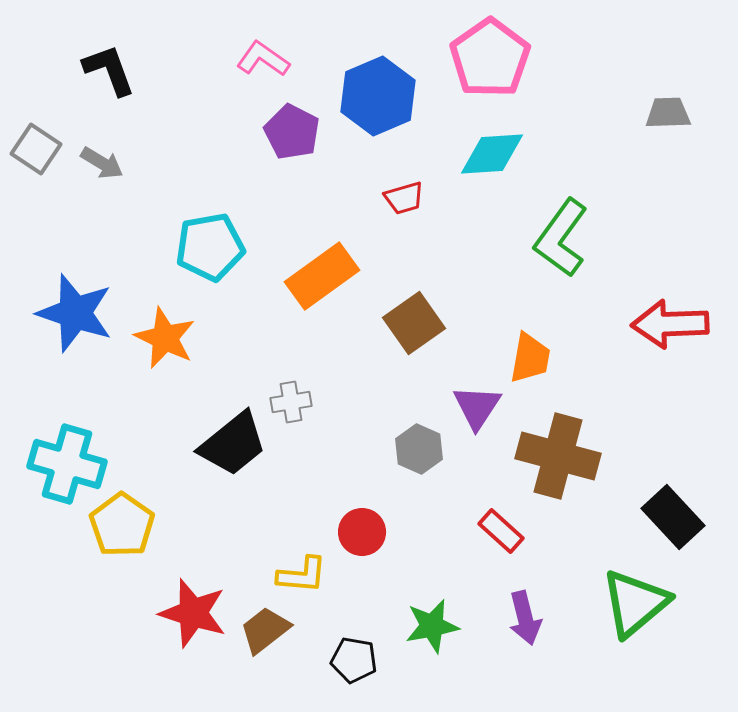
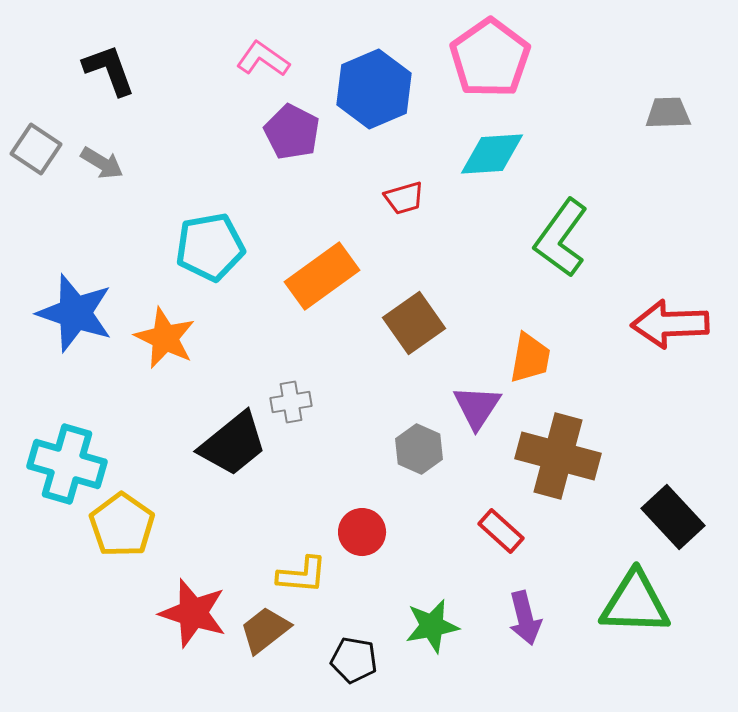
blue hexagon: moved 4 px left, 7 px up
green triangle: rotated 42 degrees clockwise
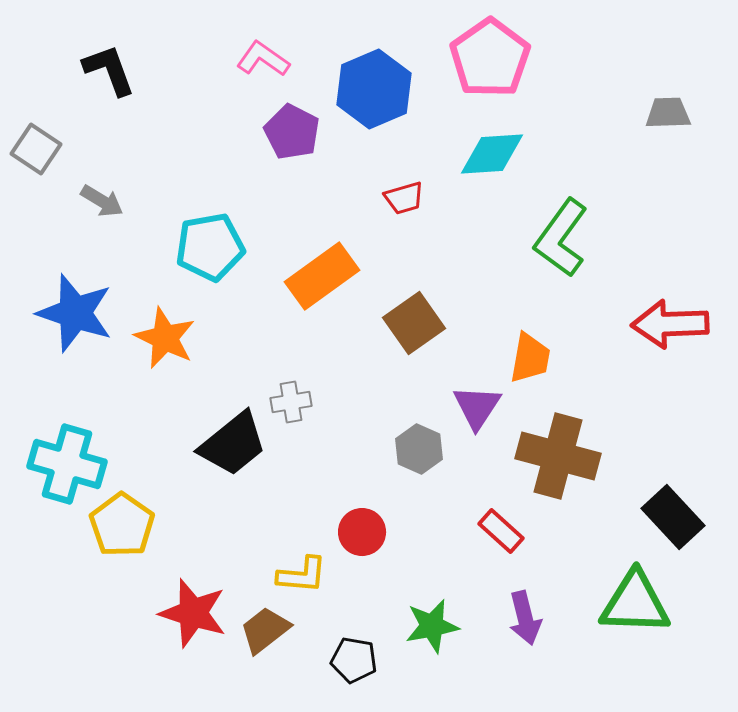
gray arrow: moved 38 px down
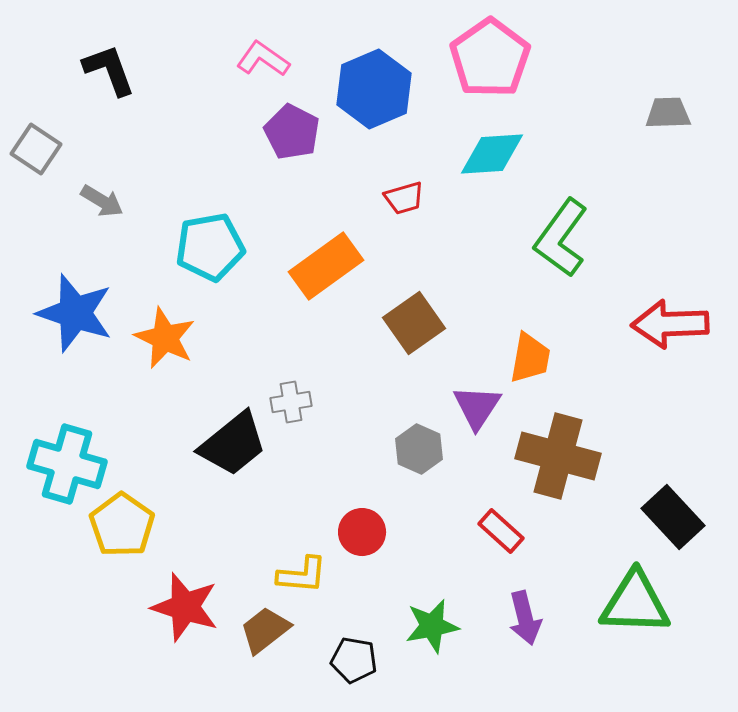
orange rectangle: moved 4 px right, 10 px up
red star: moved 8 px left, 6 px up
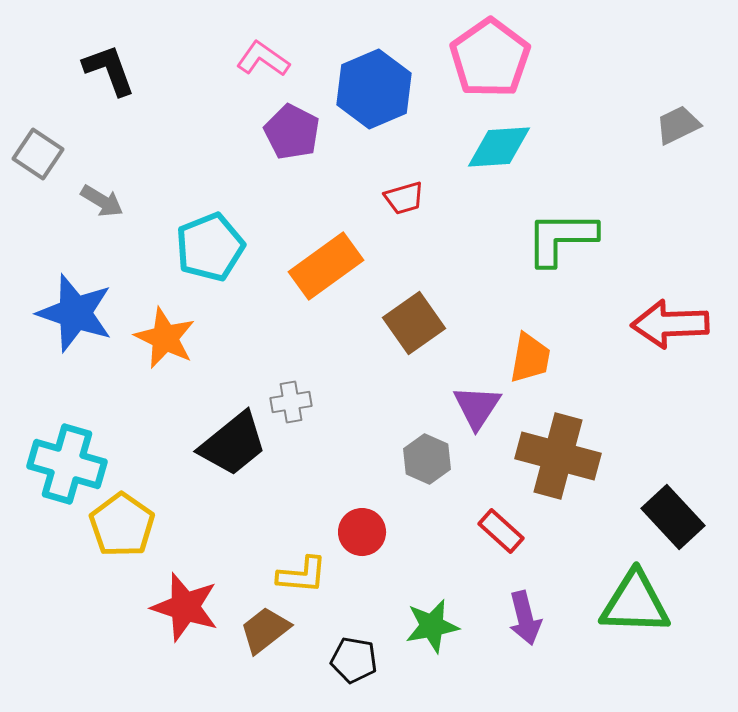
gray trapezoid: moved 10 px right, 12 px down; rotated 24 degrees counterclockwise
gray square: moved 2 px right, 5 px down
cyan diamond: moved 7 px right, 7 px up
green L-shape: rotated 54 degrees clockwise
cyan pentagon: rotated 12 degrees counterclockwise
gray hexagon: moved 8 px right, 10 px down
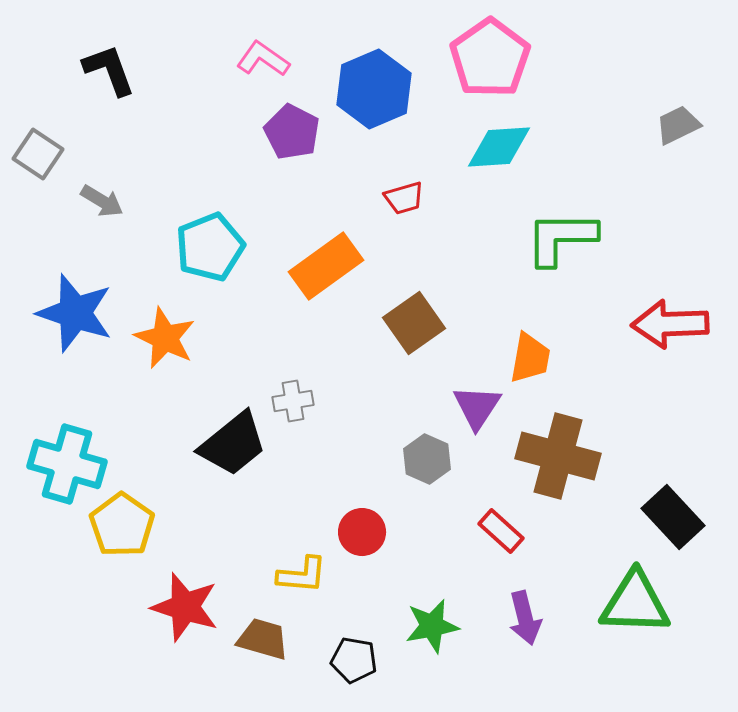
gray cross: moved 2 px right, 1 px up
brown trapezoid: moved 2 px left, 9 px down; rotated 54 degrees clockwise
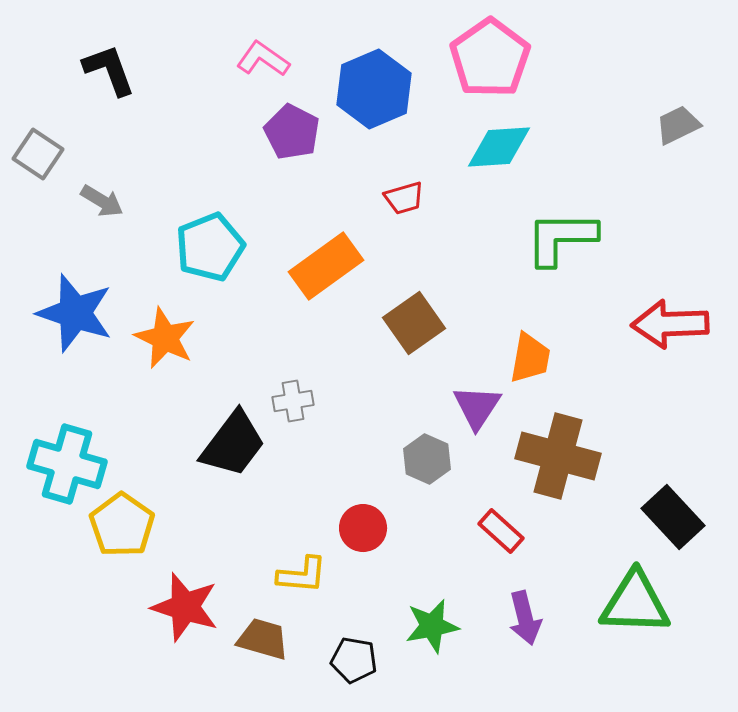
black trapezoid: rotated 14 degrees counterclockwise
red circle: moved 1 px right, 4 px up
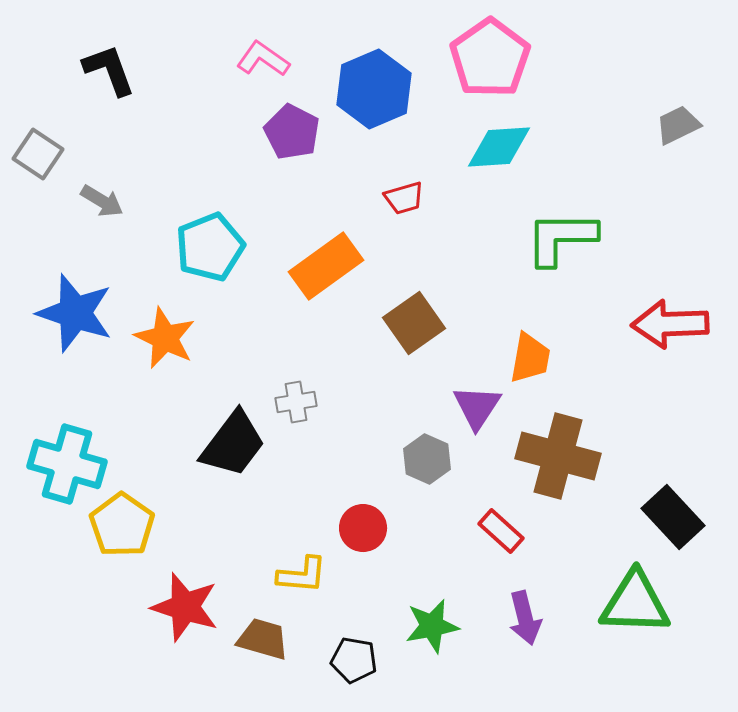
gray cross: moved 3 px right, 1 px down
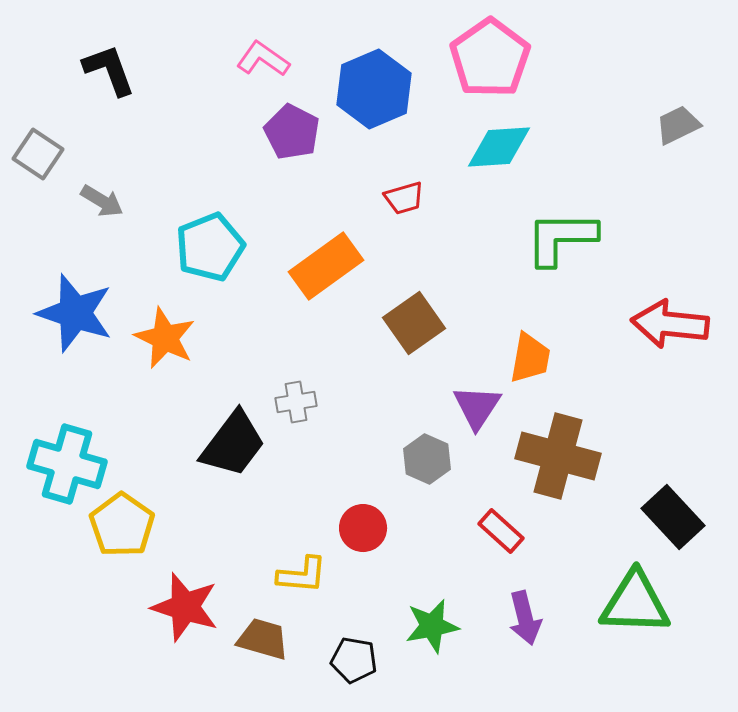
red arrow: rotated 8 degrees clockwise
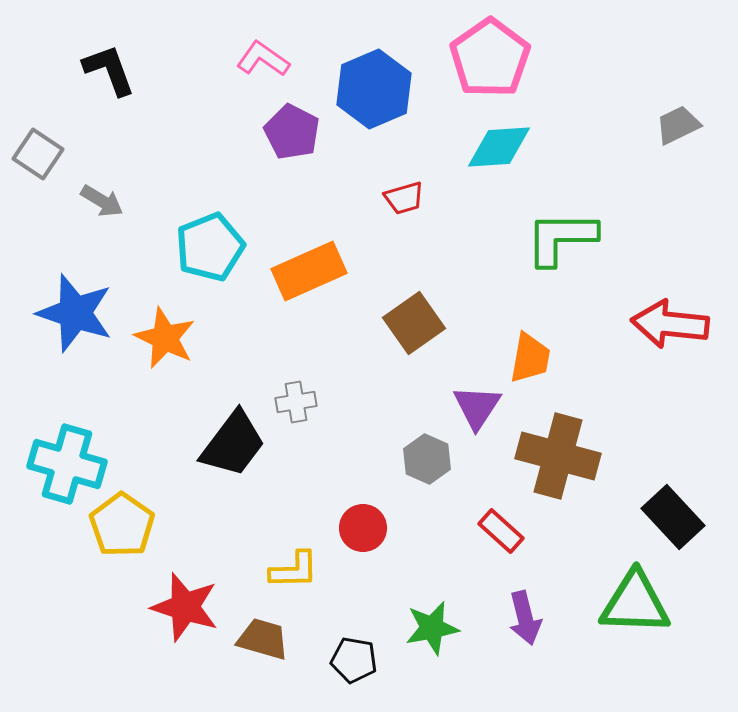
orange rectangle: moved 17 px left, 5 px down; rotated 12 degrees clockwise
yellow L-shape: moved 8 px left, 5 px up; rotated 6 degrees counterclockwise
green star: moved 2 px down
